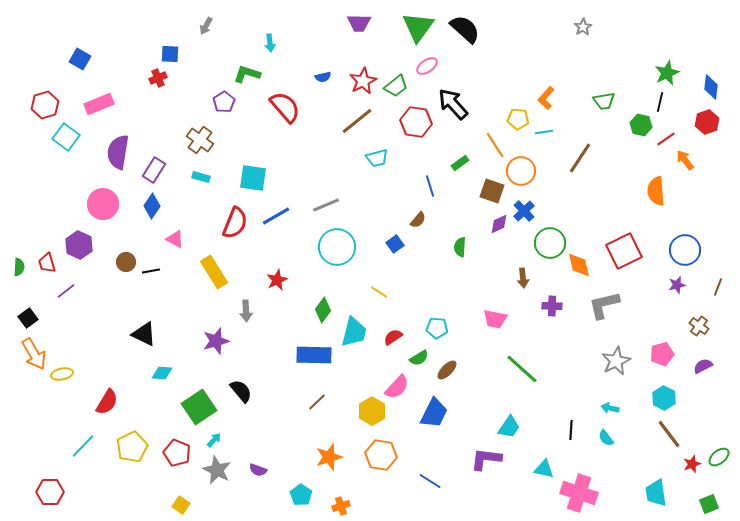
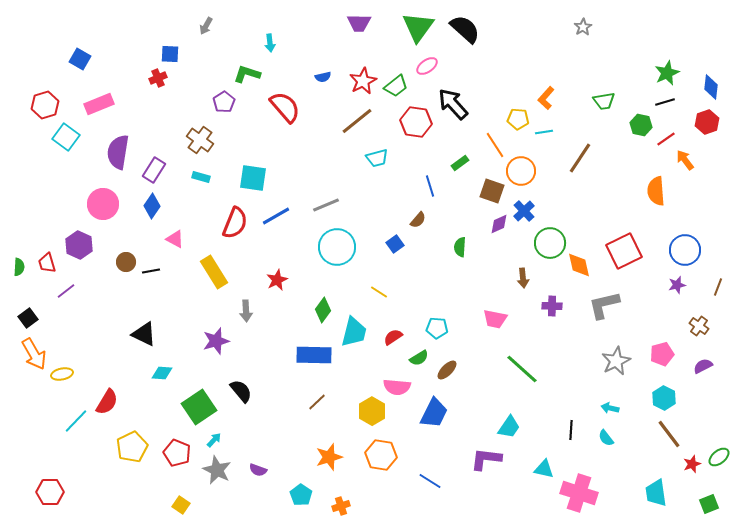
black line at (660, 102): moved 5 px right; rotated 60 degrees clockwise
pink semicircle at (397, 387): rotated 52 degrees clockwise
cyan line at (83, 446): moved 7 px left, 25 px up
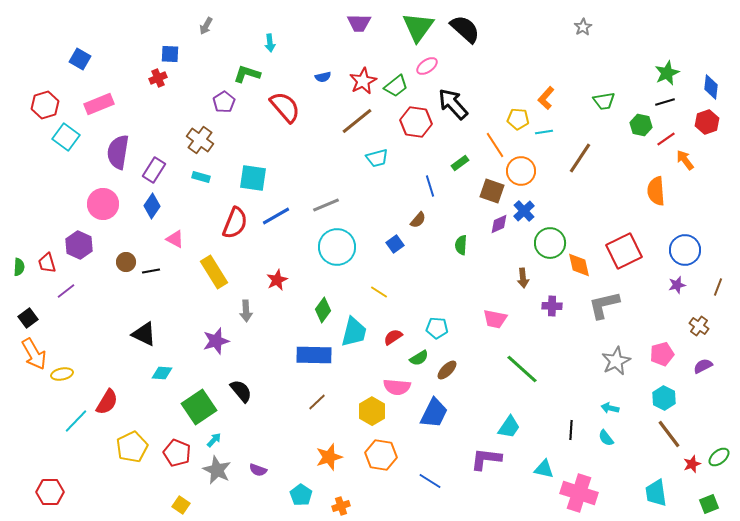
green semicircle at (460, 247): moved 1 px right, 2 px up
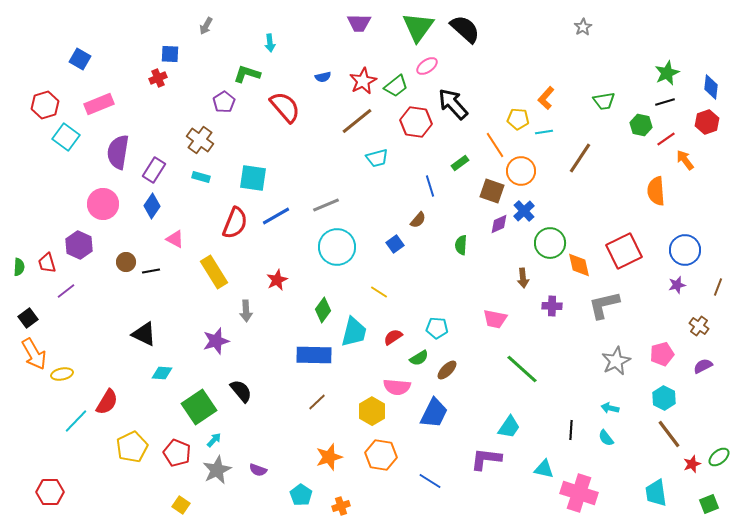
gray star at (217, 470): rotated 20 degrees clockwise
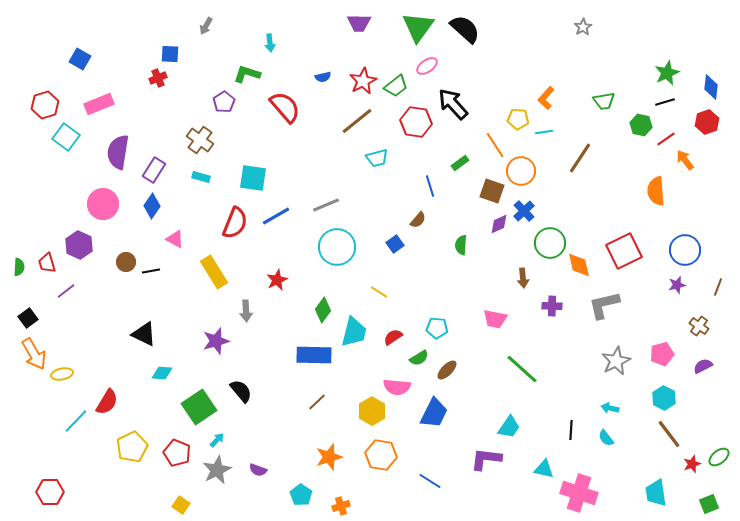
cyan arrow at (214, 440): moved 3 px right
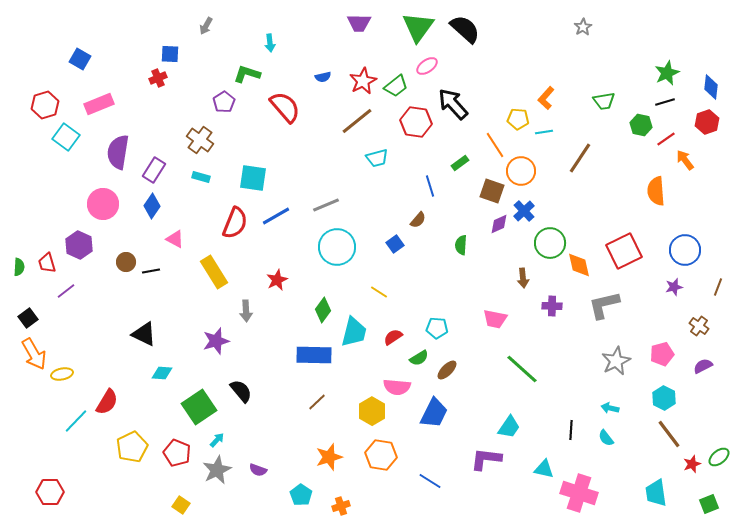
purple star at (677, 285): moved 3 px left, 2 px down
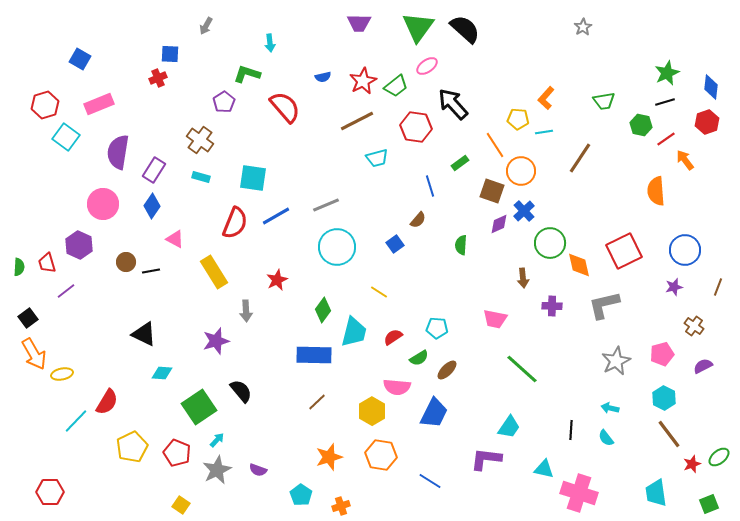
brown line at (357, 121): rotated 12 degrees clockwise
red hexagon at (416, 122): moved 5 px down
brown cross at (699, 326): moved 5 px left
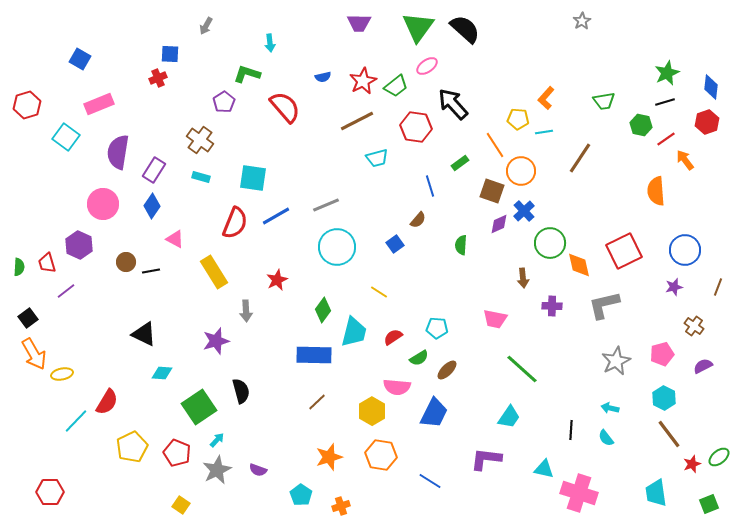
gray star at (583, 27): moved 1 px left, 6 px up
red hexagon at (45, 105): moved 18 px left
black semicircle at (241, 391): rotated 25 degrees clockwise
cyan trapezoid at (509, 427): moved 10 px up
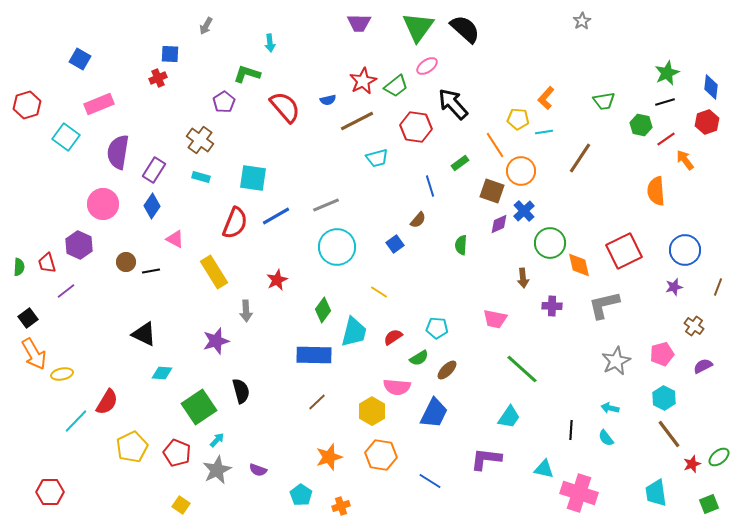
blue semicircle at (323, 77): moved 5 px right, 23 px down
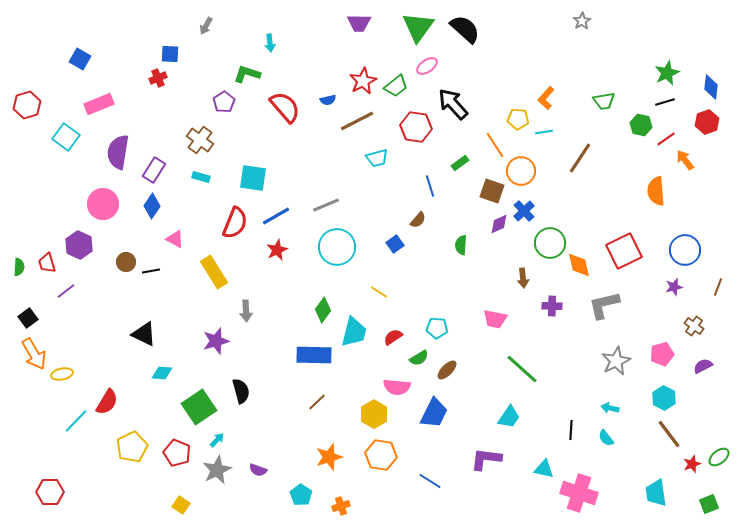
red star at (277, 280): moved 30 px up
yellow hexagon at (372, 411): moved 2 px right, 3 px down
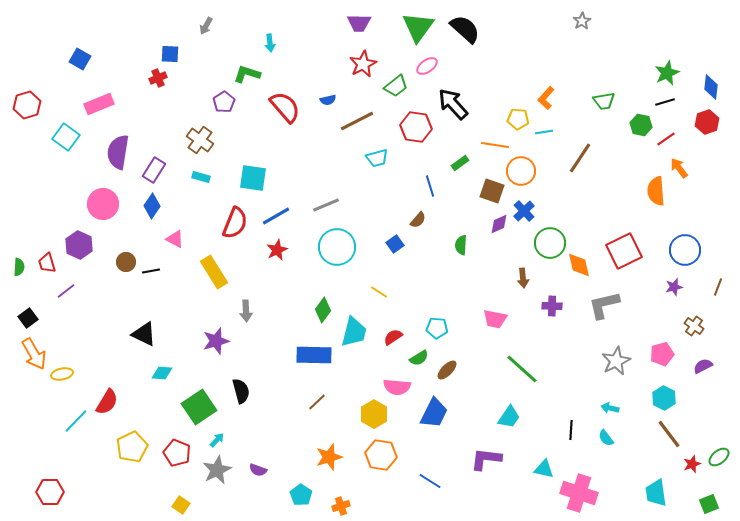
red star at (363, 81): moved 17 px up
orange line at (495, 145): rotated 48 degrees counterclockwise
orange arrow at (685, 160): moved 6 px left, 8 px down
